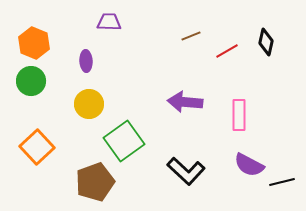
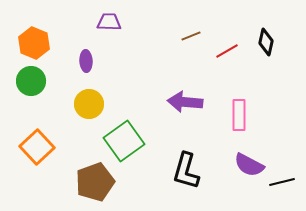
black L-shape: rotated 63 degrees clockwise
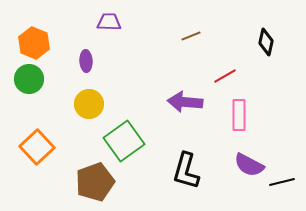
red line: moved 2 px left, 25 px down
green circle: moved 2 px left, 2 px up
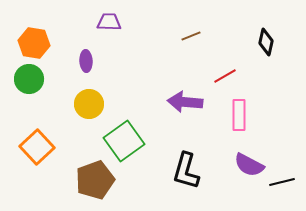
orange hexagon: rotated 12 degrees counterclockwise
brown pentagon: moved 2 px up
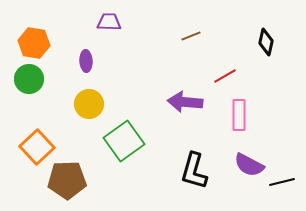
black L-shape: moved 8 px right
brown pentagon: moved 28 px left; rotated 18 degrees clockwise
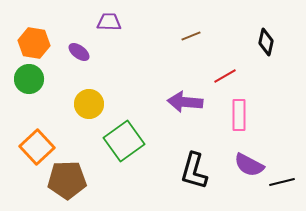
purple ellipse: moved 7 px left, 9 px up; rotated 50 degrees counterclockwise
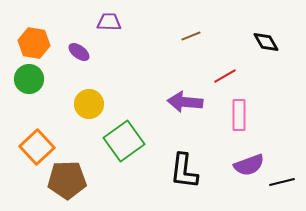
black diamond: rotated 44 degrees counterclockwise
purple semicircle: rotated 48 degrees counterclockwise
black L-shape: moved 10 px left; rotated 9 degrees counterclockwise
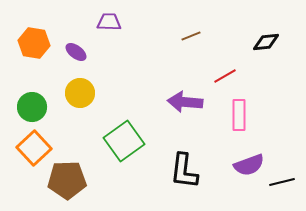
black diamond: rotated 64 degrees counterclockwise
purple ellipse: moved 3 px left
green circle: moved 3 px right, 28 px down
yellow circle: moved 9 px left, 11 px up
orange square: moved 3 px left, 1 px down
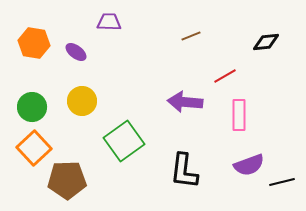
yellow circle: moved 2 px right, 8 px down
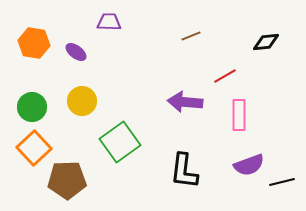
green square: moved 4 px left, 1 px down
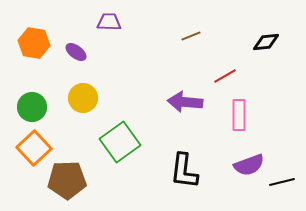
yellow circle: moved 1 px right, 3 px up
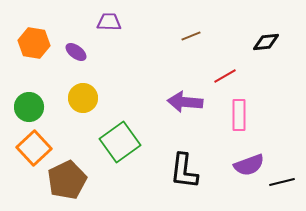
green circle: moved 3 px left
brown pentagon: rotated 24 degrees counterclockwise
